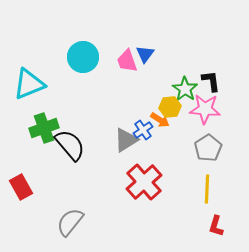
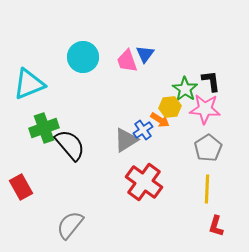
red cross: rotated 12 degrees counterclockwise
gray semicircle: moved 3 px down
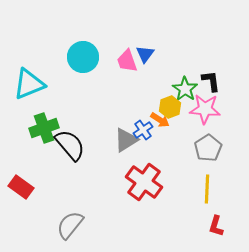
yellow hexagon: rotated 15 degrees counterclockwise
red rectangle: rotated 25 degrees counterclockwise
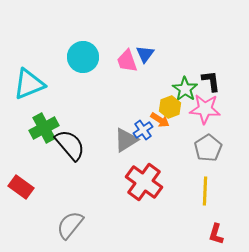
green cross: rotated 8 degrees counterclockwise
yellow line: moved 2 px left, 2 px down
red L-shape: moved 8 px down
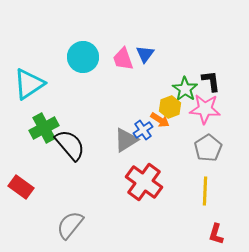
pink trapezoid: moved 4 px left, 2 px up
cyan triangle: rotated 12 degrees counterclockwise
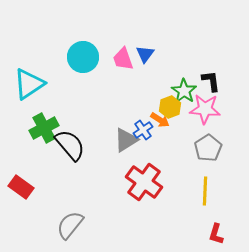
green star: moved 1 px left, 2 px down
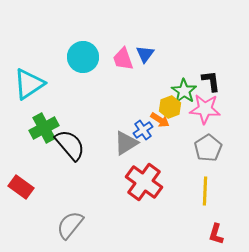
gray triangle: moved 3 px down
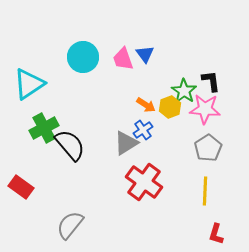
blue triangle: rotated 12 degrees counterclockwise
orange arrow: moved 14 px left, 15 px up
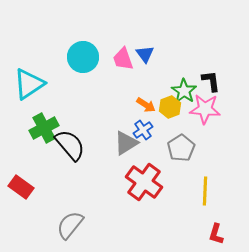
gray pentagon: moved 27 px left
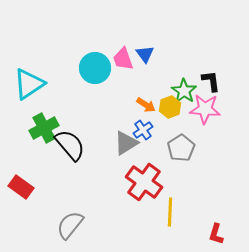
cyan circle: moved 12 px right, 11 px down
yellow line: moved 35 px left, 21 px down
